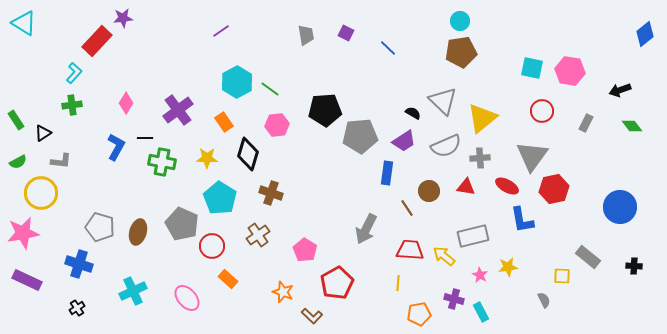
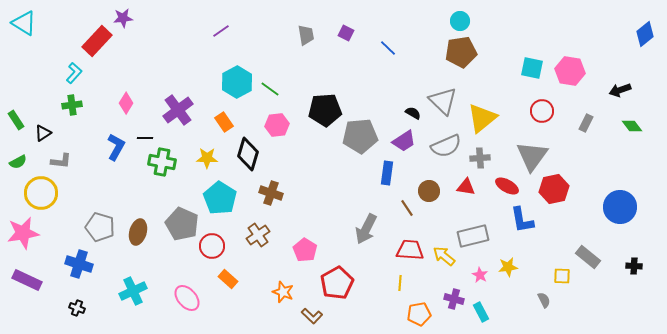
yellow line at (398, 283): moved 2 px right
black cross at (77, 308): rotated 35 degrees counterclockwise
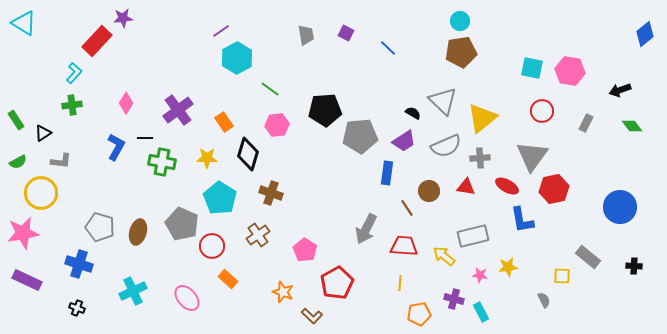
cyan hexagon at (237, 82): moved 24 px up
red trapezoid at (410, 250): moved 6 px left, 4 px up
pink star at (480, 275): rotated 21 degrees counterclockwise
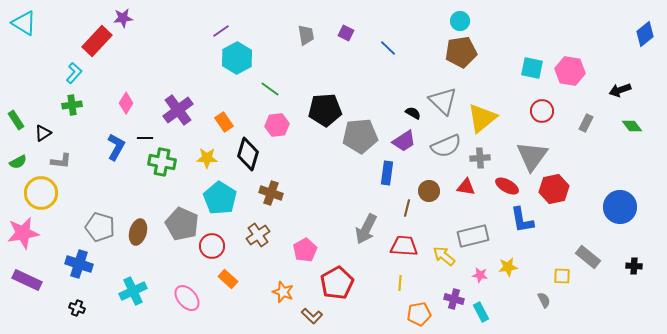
brown line at (407, 208): rotated 48 degrees clockwise
pink pentagon at (305, 250): rotated 10 degrees clockwise
